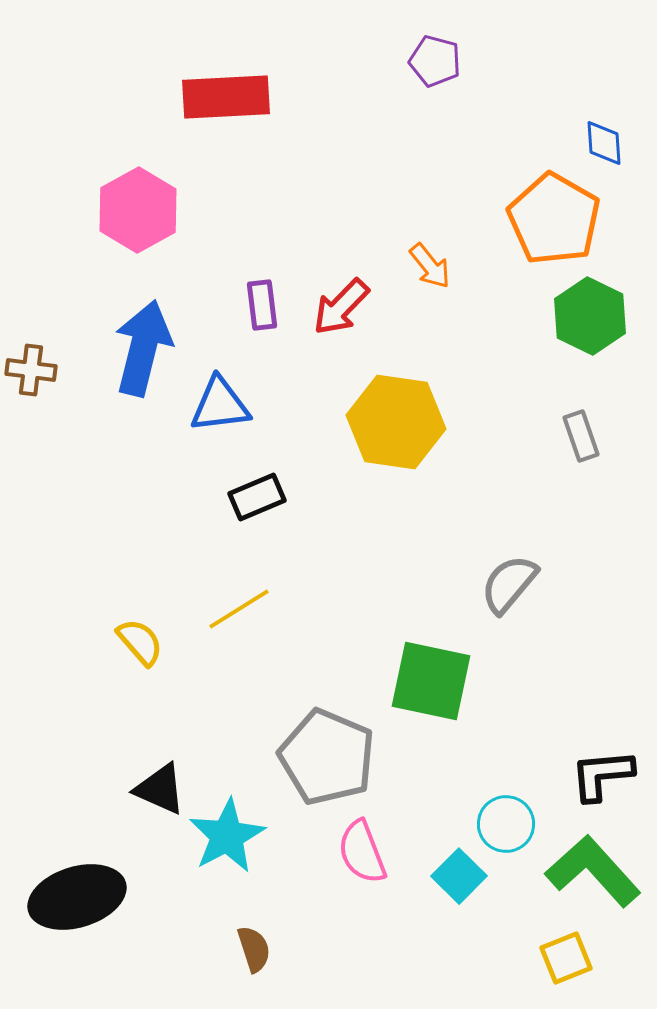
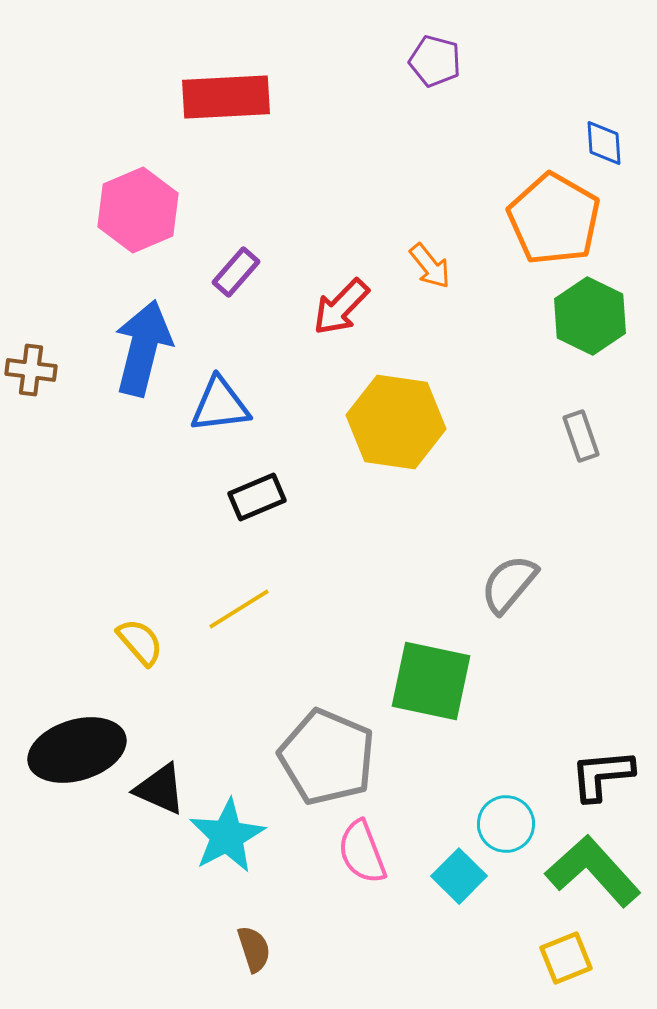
pink hexagon: rotated 6 degrees clockwise
purple rectangle: moved 26 px left, 33 px up; rotated 48 degrees clockwise
black ellipse: moved 147 px up
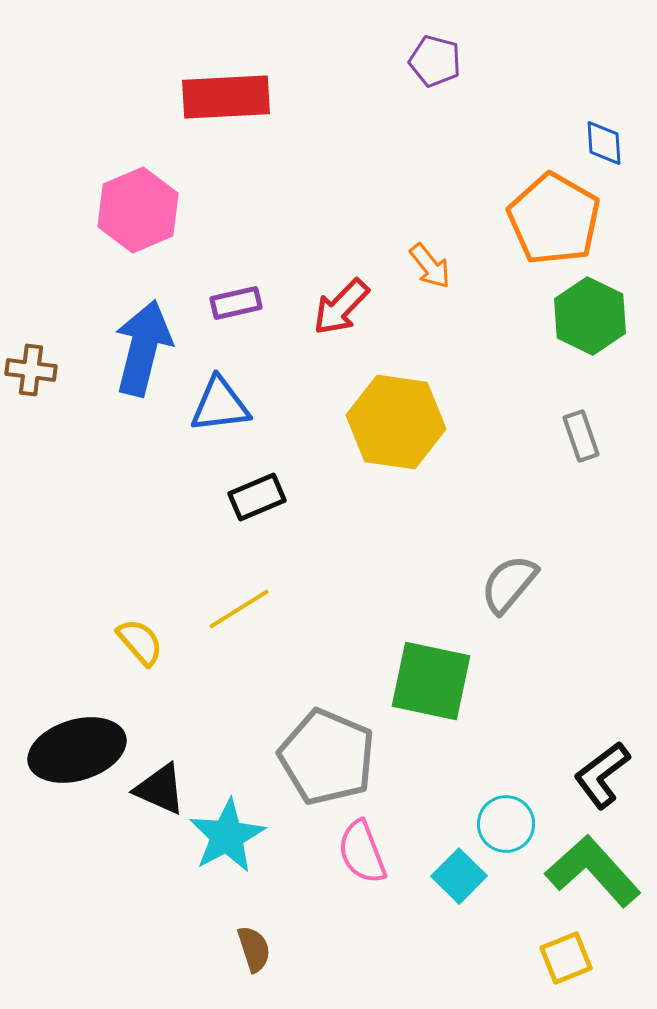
purple rectangle: moved 31 px down; rotated 36 degrees clockwise
black L-shape: rotated 32 degrees counterclockwise
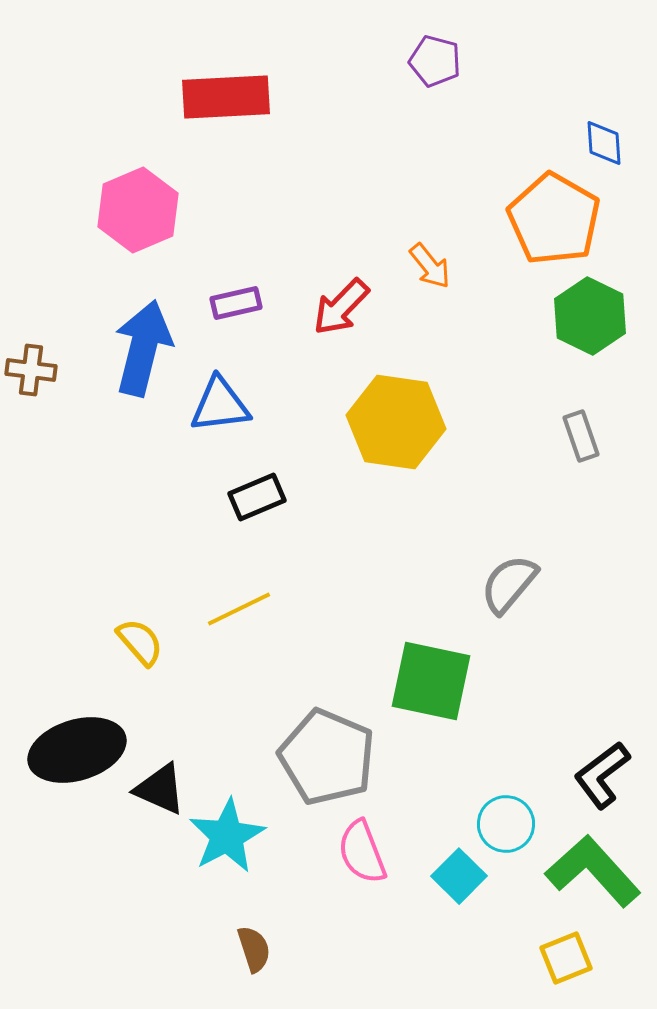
yellow line: rotated 6 degrees clockwise
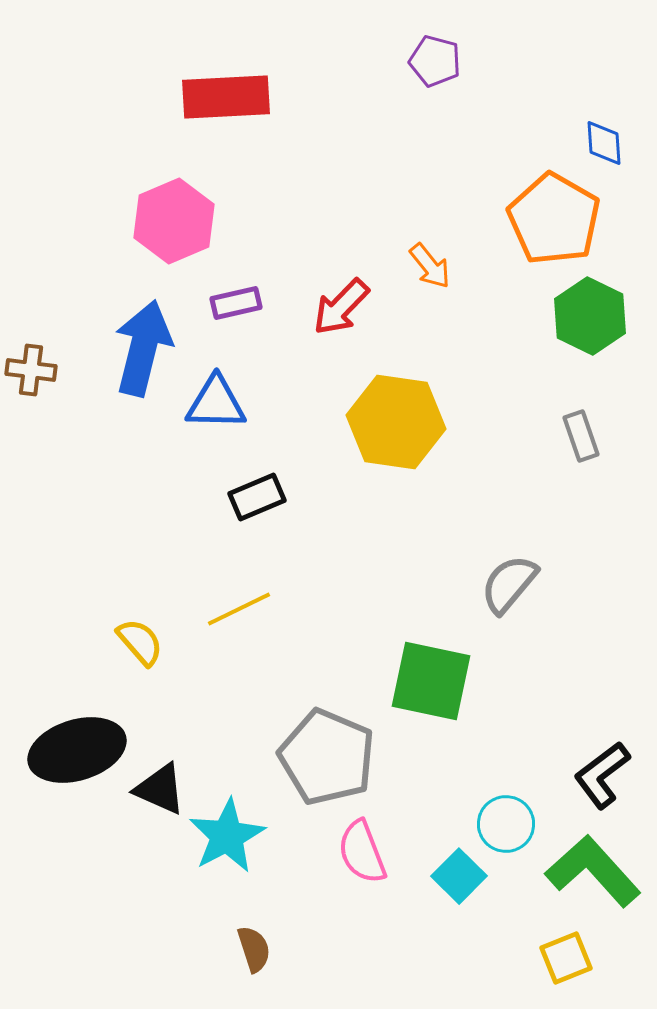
pink hexagon: moved 36 px right, 11 px down
blue triangle: moved 4 px left, 2 px up; rotated 8 degrees clockwise
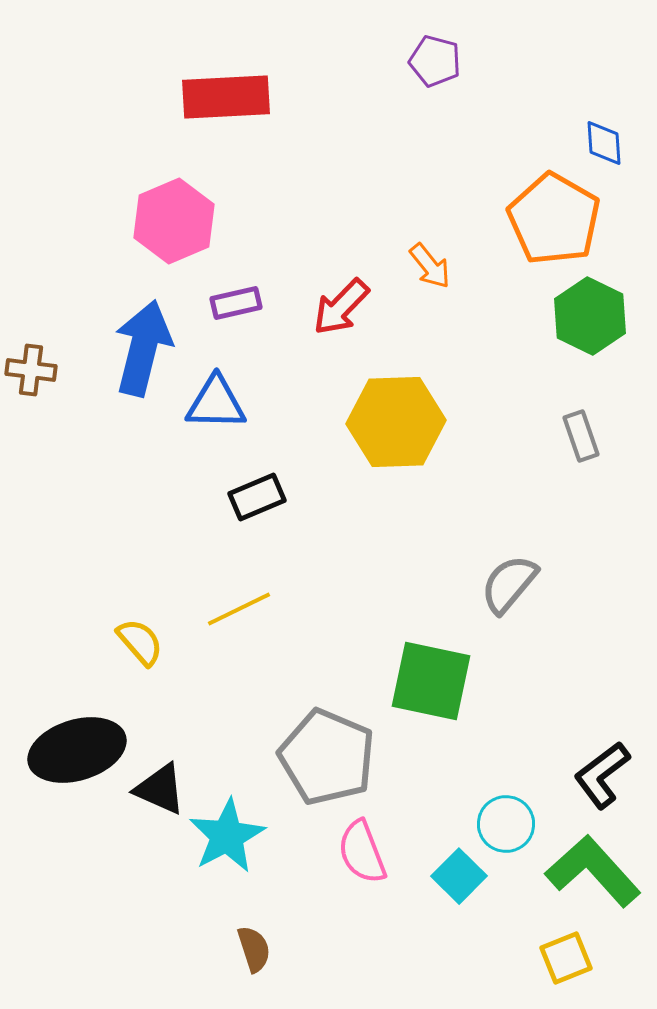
yellow hexagon: rotated 10 degrees counterclockwise
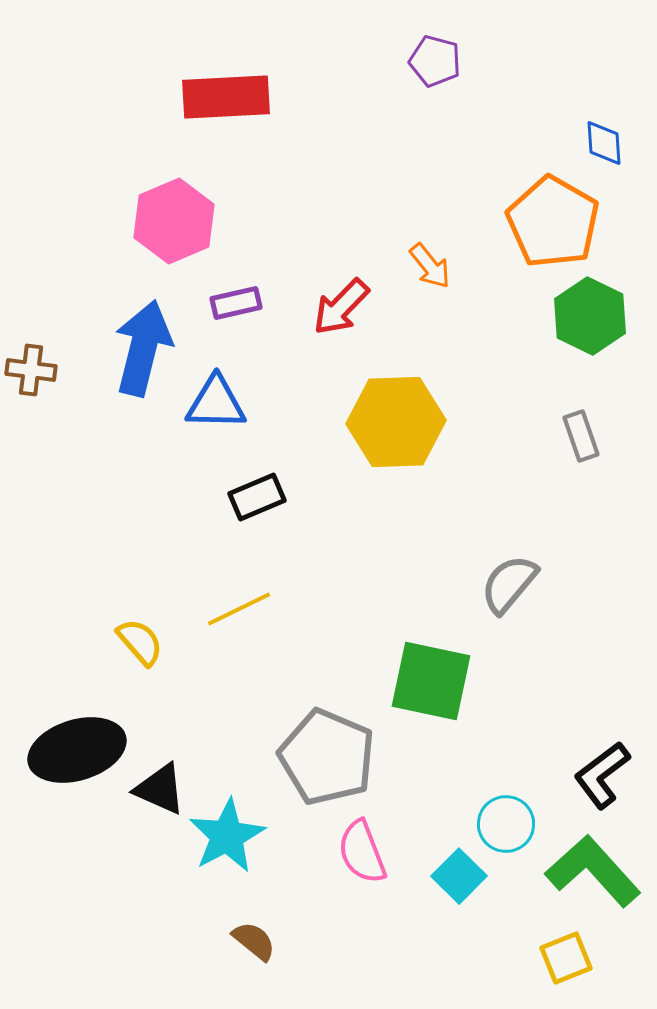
orange pentagon: moved 1 px left, 3 px down
brown semicircle: moved 8 px up; rotated 33 degrees counterclockwise
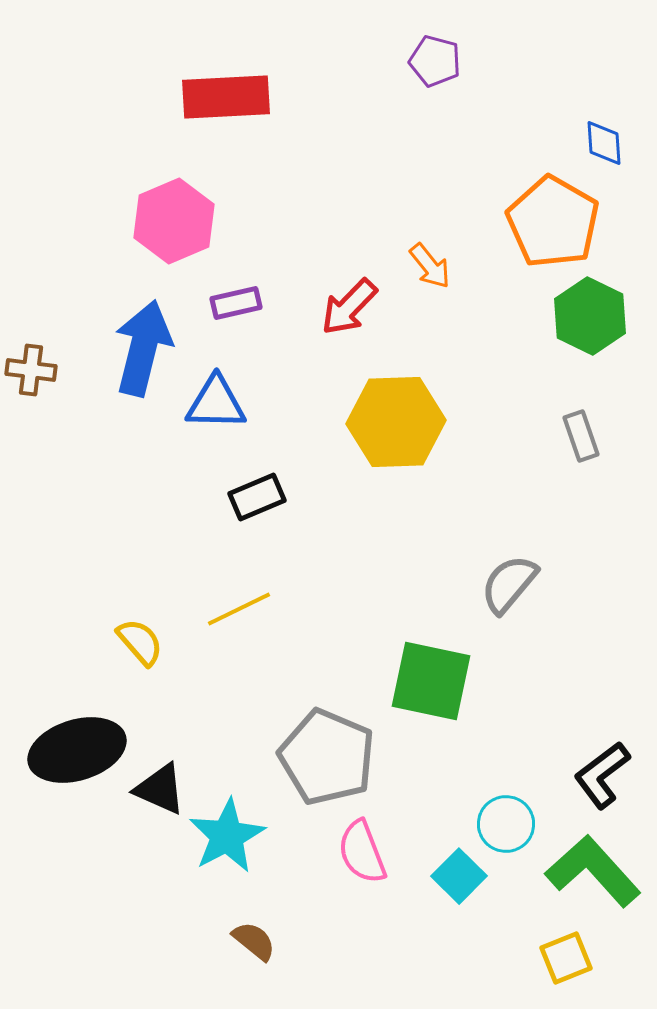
red arrow: moved 8 px right
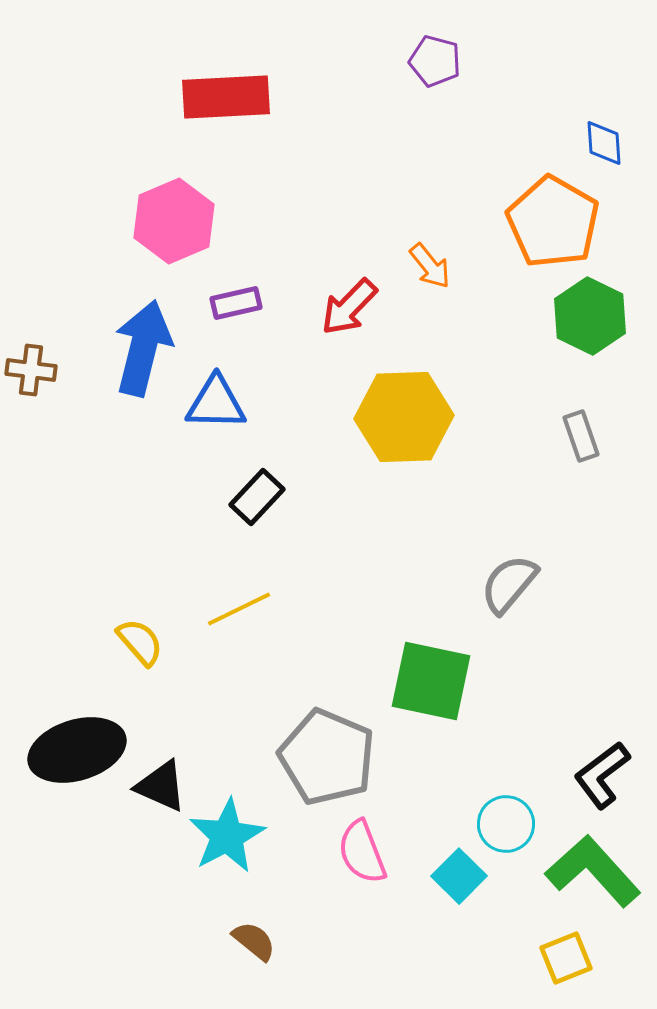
yellow hexagon: moved 8 px right, 5 px up
black rectangle: rotated 24 degrees counterclockwise
black triangle: moved 1 px right, 3 px up
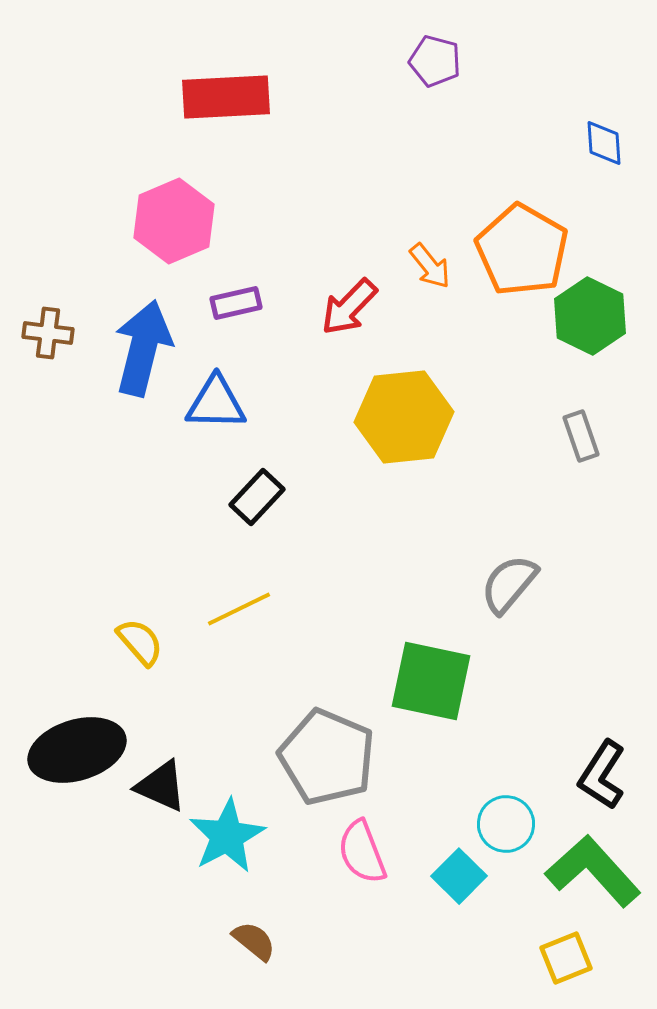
orange pentagon: moved 31 px left, 28 px down
brown cross: moved 17 px right, 37 px up
yellow hexagon: rotated 4 degrees counterclockwise
black L-shape: rotated 20 degrees counterclockwise
